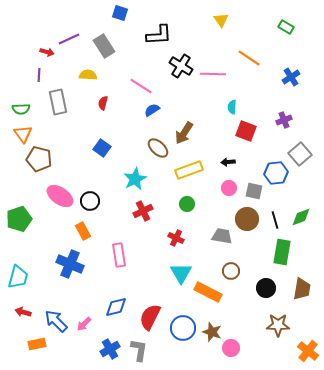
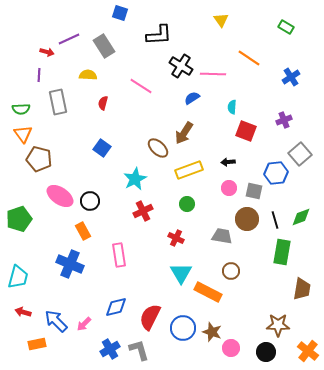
blue semicircle at (152, 110): moved 40 px right, 12 px up
black circle at (266, 288): moved 64 px down
gray L-shape at (139, 350): rotated 25 degrees counterclockwise
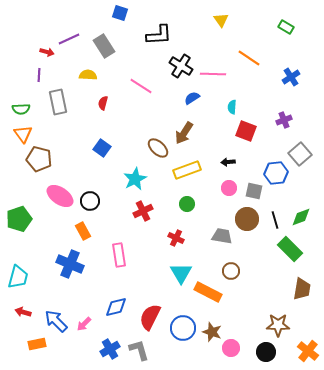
yellow rectangle at (189, 170): moved 2 px left
green rectangle at (282, 252): moved 8 px right, 3 px up; rotated 55 degrees counterclockwise
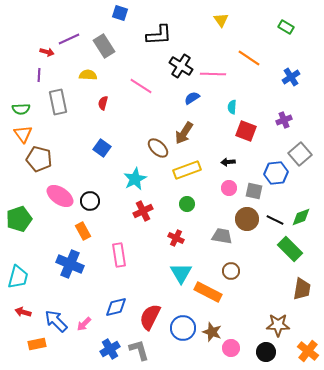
black line at (275, 220): rotated 48 degrees counterclockwise
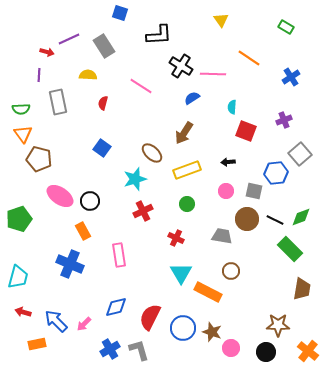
brown ellipse at (158, 148): moved 6 px left, 5 px down
cyan star at (135, 179): rotated 10 degrees clockwise
pink circle at (229, 188): moved 3 px left, 3 px down
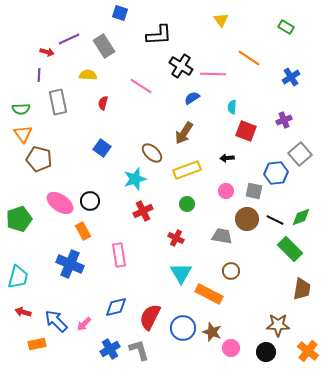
black arrow at (228, 162): moved 1 px left, 4 px up
pink ellipse at (60, 196): moved 7 px down
orange rectangle at (208, 292): moved 1 px right, 2 px down
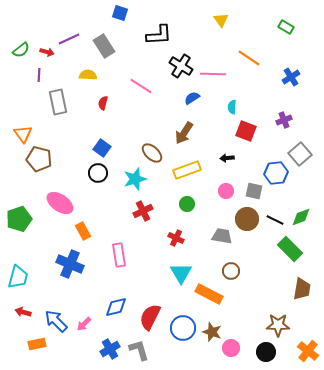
green semicircle at (21, 109): moved 59 px up; rotated 36 degrees counterclockwise
black circle at (90, 201): moved 8 px right, 28 px up
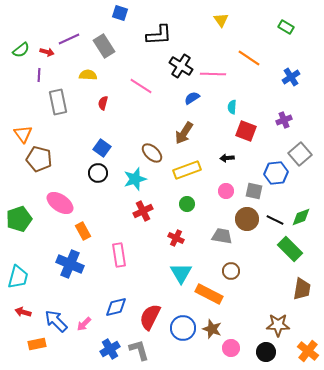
brown star at (212, 332): moved 3 px up
